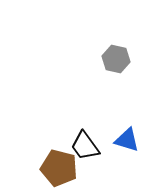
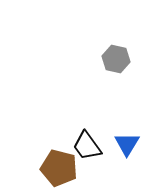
blue triangle: moved 4 px down; rotated 44 degrees clockwise
black trapezoid: moved 2 px right
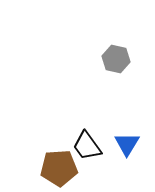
brown pentagon: rotated 18 degrees counterclockwise
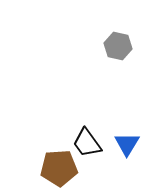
gray hexagon: moved 2 px right, 13 px up
black trapezoid: moved 3 px up
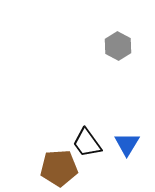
gray hexagon: rotated 16 degrees clockwise
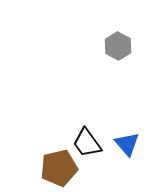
blue triangle: rotated 12 degrees counterclockwise
brown pentagon: rotated 9 degrees counterclockwise
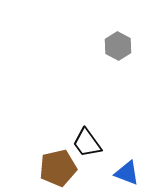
blue triangle: moved 29 px down; rotated 28 degrees counterclockwise
brown pentagon: moved 1 px left
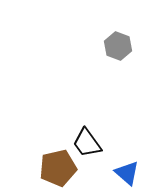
gray hexagon: rotated 8 degrees counterclockwise
blue triangle: rotated 20 degrees clockwise
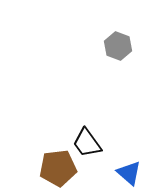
brown pentagon: rotated 6 degrees clockwise
blue triangle: moved 2 px right
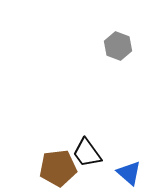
black trapezoid: moved 10 px down
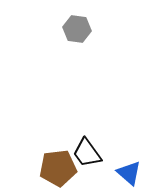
gray hexagon: moved 41 px left, 17 px up; rotated 12 degrees counterclockwise
